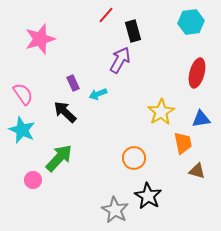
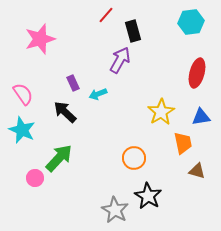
blue triangle: moved 2 px up
pink circle: moved 2 px right, 2 px up
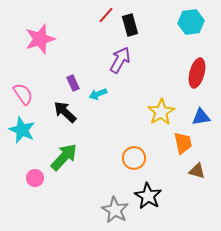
black rectangle: moved 3 px left, 6 px up
green arrow: moved 5 px right, 1 px up
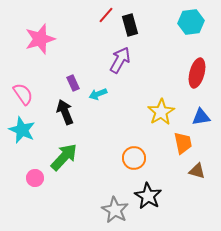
black arrow: rotated 25 degrees clockwise
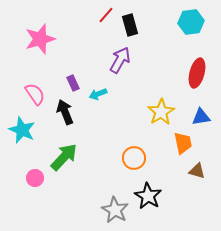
pink semicircle: moved 12 px right
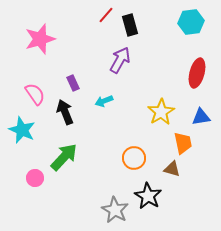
cyan arrow: moved 6 px right, 7 px down
brown triangle: moved 25 px left, 2 px up
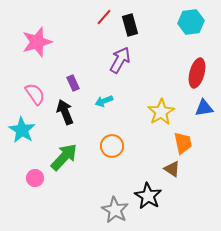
red line: moved 2 px left, 2 px down
pink star: moved 3 px left, 3 px down
blue triangle: moved 3 px right, 9 px up
cyan star: rotated 8 degrees clockwise
orange circle: moved 22 px left, 12 px up
brown triangle: rotated 18 degrees clockwise
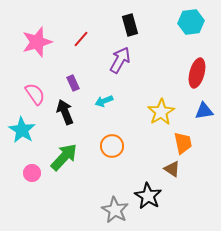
red line: moved 23 px left, 22 px down
blue triangle: moved 3 px down
pink circle: moved 3 px left, 5 px up
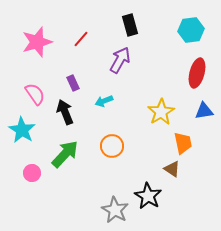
cyan hexagon: moved 8 px down
green arrow: moved 1 px right, 3 px up
